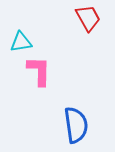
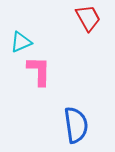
cyan triangle: rotated 15 degrees counterclockwise
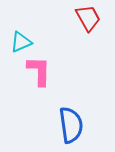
blue semicircle: moved 5 px left
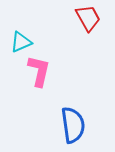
pink L-shape: rotated 12 degrees clockwise
blue semicircle: moved 2 px right
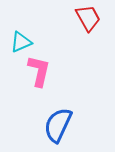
blue semicircle: moved 15 px left; rotated 147 degrees counterclockwise
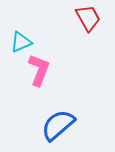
pink L-shape: moved 1 px up; rotated 8 degrees clockwise
blue semicircle: rotated 24 degrees clockwise
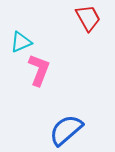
blue semicircle: moved 8 px right, 5 px down
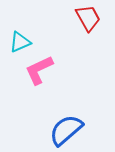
cyan triangle: moved 1 px left
pink L-shape: rotated 136 degrees counterclockwise
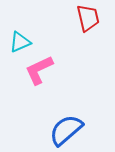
red trapezoid: rotated 16 degrees clockwise
